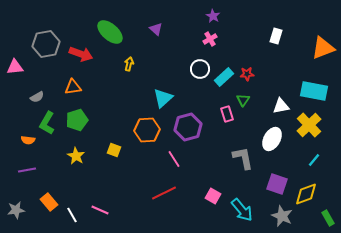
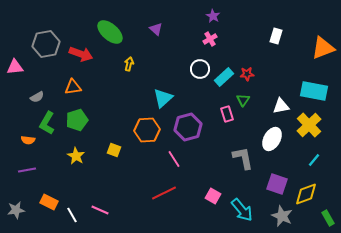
orange rectangle at (49, 202): rotated 24 degrees counterclockwise
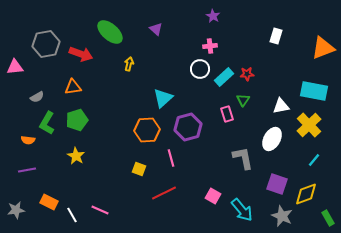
pink cross at (210, 39): moved 7 px down; rotated 24 degrees clockwise
yellow square at (114, 150): moved 25 px right, 19 px down
pink line at (174, 159): moved 3 px left, 1 px up; rotated 18 degrees clockwise
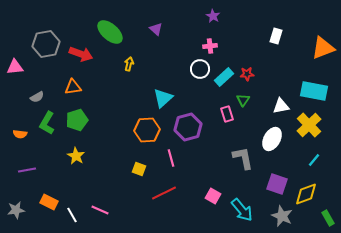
orange semicircle at (28, 140): moved 8 px left, 6 px up
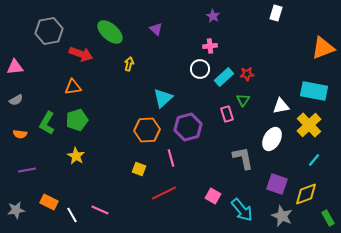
white rectangle at (276, 36): moved 23 px up
gray hexagon at (46, 44): moved 3 px right, 13 px up
gray semicircle at (37, 97): moved 21 px left, 3 px down
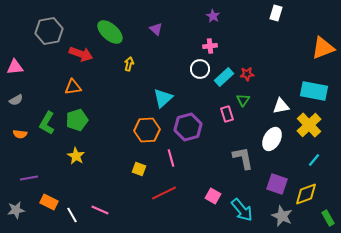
purple line at (27, 170): moved 2 px right, 8 px down
